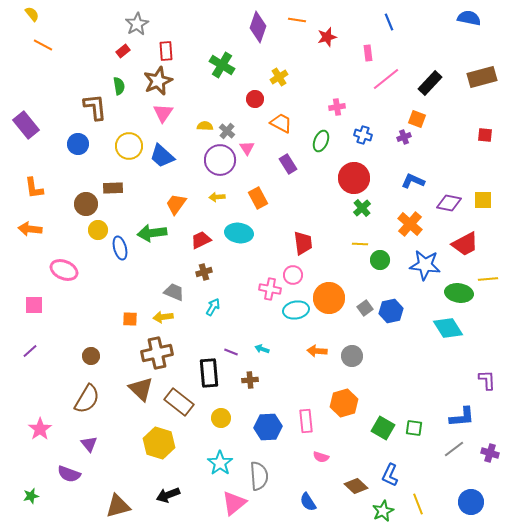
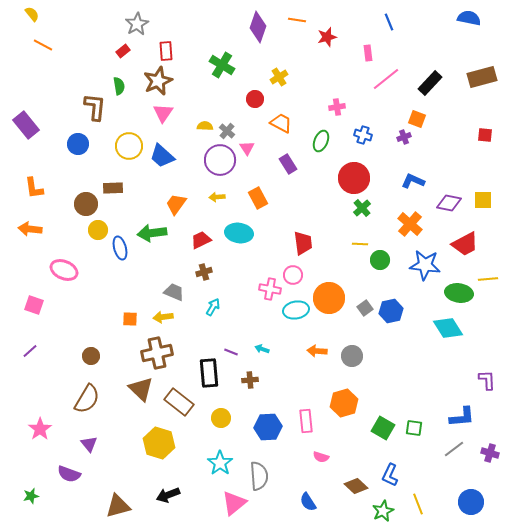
brown L-shape at (95, 107): rotated 12 degrees clockwise
pink square at (34, 305): rotated 18 degrees clockwise
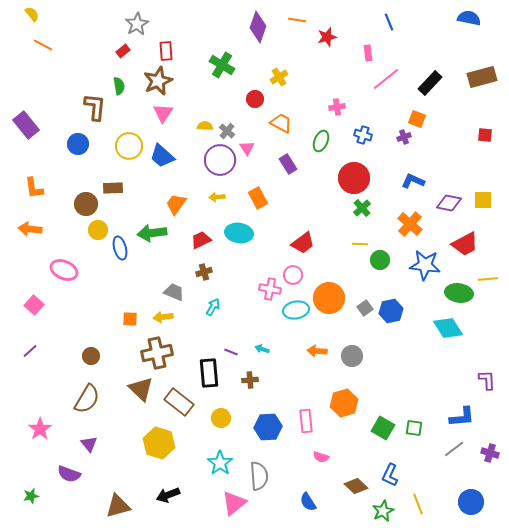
red trapezoid at (303, 243): rotated 60 degrees clockwise
pink square at (34, 305): rotated 24 degrees clockwise
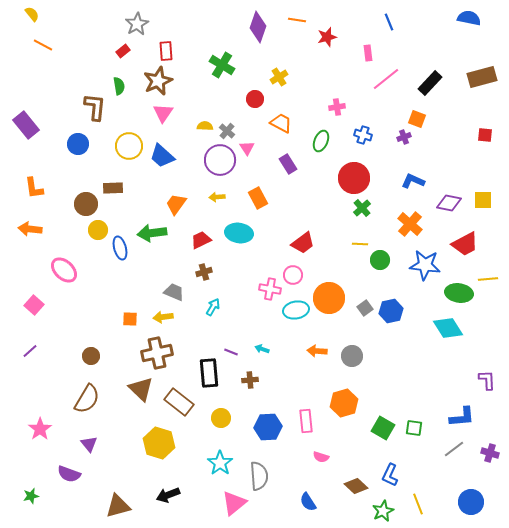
pink ellipse at (64, 270): rotated 20 degrees clockwise
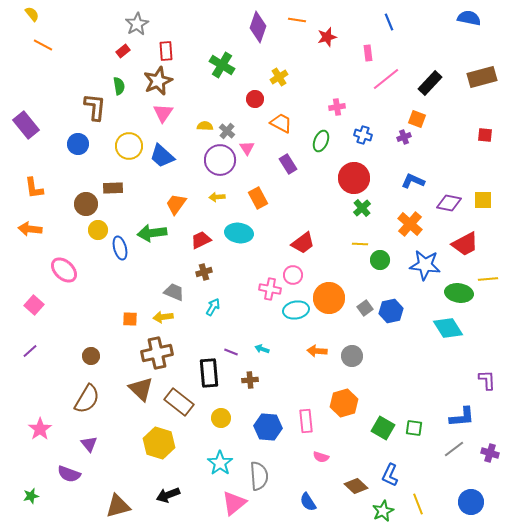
blue hexagon at (268, 427): rotated 8 degrees clockwise
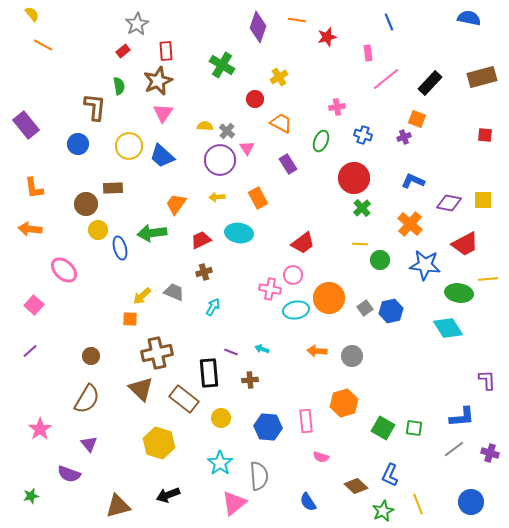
yellow arrow at (163, 317): moved 21 px left, 21 px up; rotated 36 degrees counterclockwise
brown rectangle at (179, 402): moved 5 px right, 3 px up
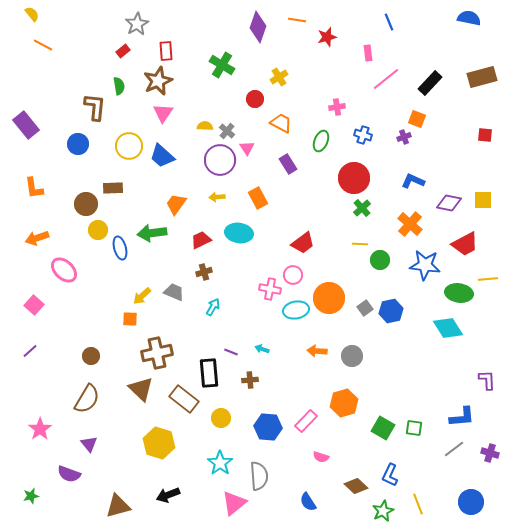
orange arrow at (30, 229): moved 7 px right, 9 px down; rotated 25 degrees counterclockwise
pink rectangle at (306, 421): rotated 50 degrees clockwise
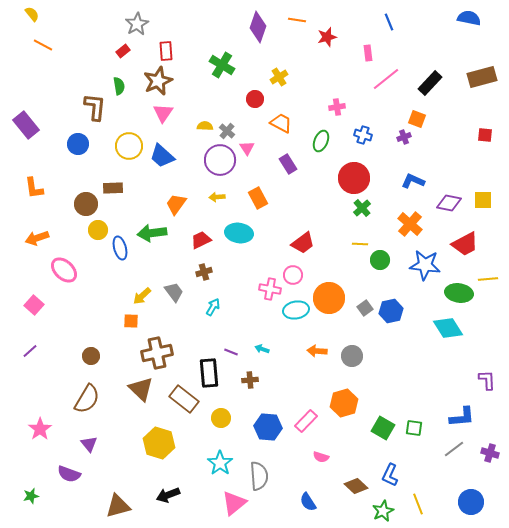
gray trapezoid at (174, 292): rotated 30 degrees clockwise
orange square at (130, 319): moved 1 px right, 2 px down
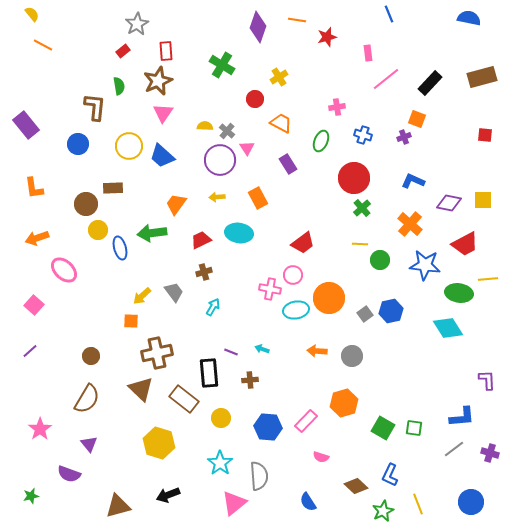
blue line at (389, 22): moved 8 px up
gray square at (365, 308): moved 6 px down
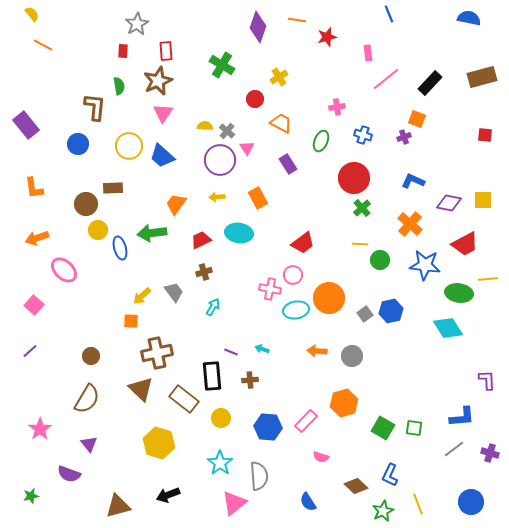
red rectangle at (123, 51): rotated 48 degrees counterclockwise
black rectangle at (209, 373): moved 3 px right, 3 px down
